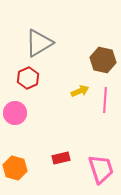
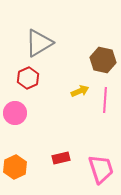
orange hexagon: moved 1 px up; rotated 20 degrees clockwise
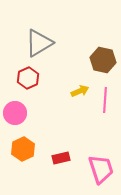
orange hexagon: moved 8 px right, 18 px up
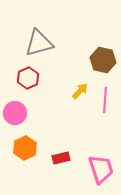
gray triangle: rotated 16 degrees clockwise
yellow arrow: rotated 24 degrees counterclockwise
orange hexagon: moved 2 px right, 1 px up
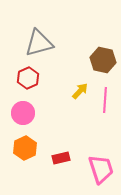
pink circle: moved 8 px right
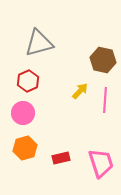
red hexagon: moved 3 px down
orange hexagon: rotated 10 degrees clockwise
pink trapezoid: moved 6 px up
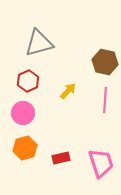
brown hexagon: moved 2 px right, 2 px down
yellow arrow: moved 12 px left
